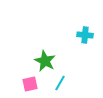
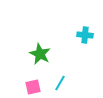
green star: moved 5 px left, 7 px up
pink square: moved 3 px right, 3 px down
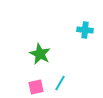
cyan cross: moved 5 px up
pink square: moved 3 px right
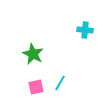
green star: moved 7 px left
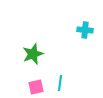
green star: rotated 25 degrees clockwise
cyan line: rotated 21 degrees counterclockwise
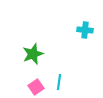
cyan line: moved 1 px left, 1 px up
pink square: rotated 21 degrees counterclockwise
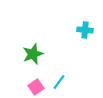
cyan line: rotated 28 degrees clockwise
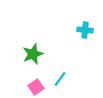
cyan line: moved 1 px right, 3 px up
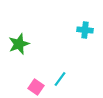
green star: moved 14 px left, 10 px up
pink square: rotated 21 degrees counterclockwise
